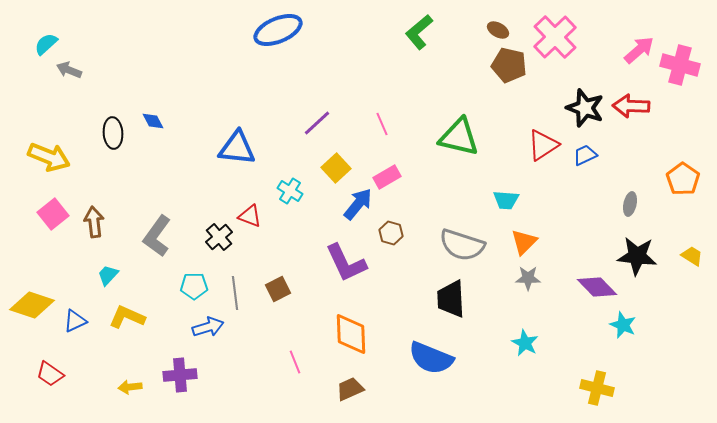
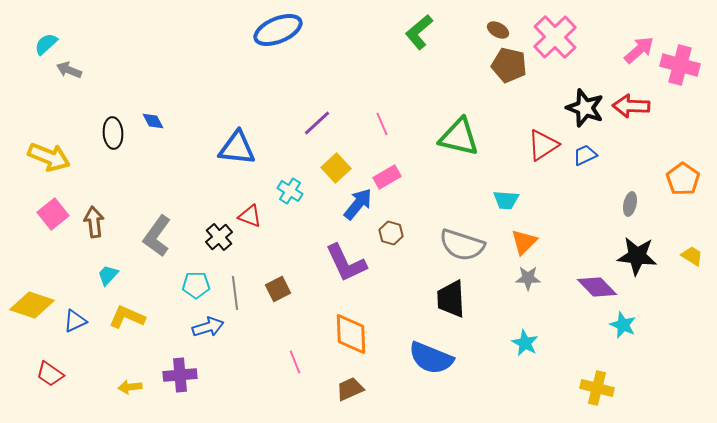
cyan pentagon at (194, 286): moved 2 px right, 1 px up
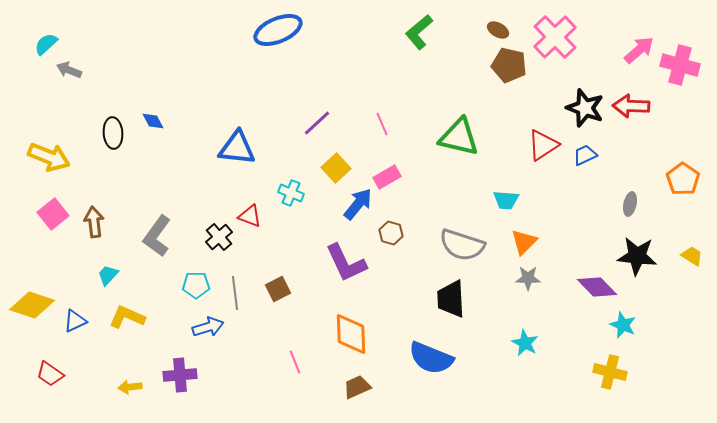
cyan cross at (290, 191): moved 1 px right, 2 px down; rotated 10 degrees counterclockwise
yellow cross at (597, 388): moved 13 px right, 16 px up
brown trapezoid at (350, 389): moved 7 px right, 2 px up
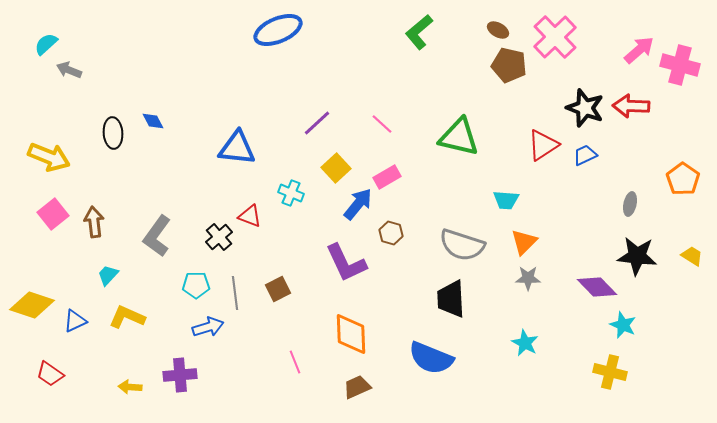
pink line at (382, 124): rotated 25 degrees counterclockwise
yellow arrow at (130, 387): rotated 10 degrees clockwise
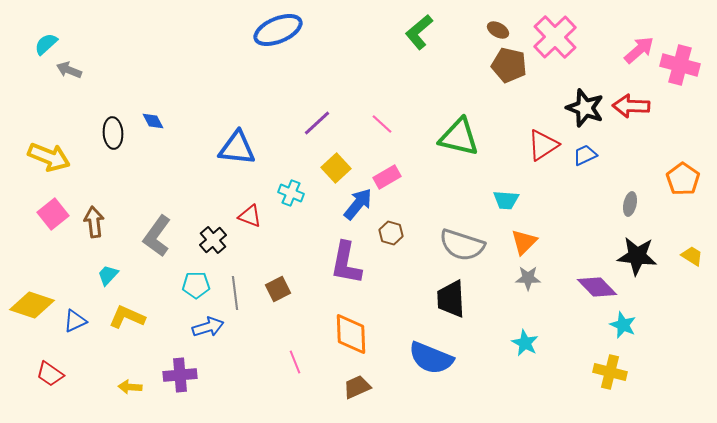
black cross at (219, 237): moved 6 px left, 3 px down
purple L-shape at (346, 263): rotated 36 degrees clockwise
